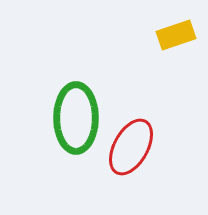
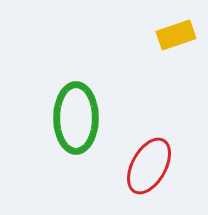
red ellipse: moved 18 px right, 19 px down
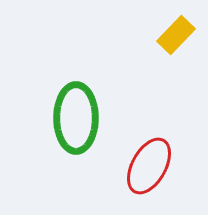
yellow rectangle: rotated 27 degrees counterclockwise
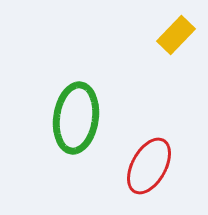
green ellipse: rotated 8 degrees clockwise
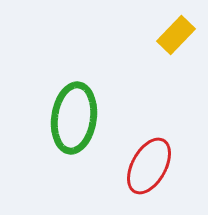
green ellipse: moved 2 px left
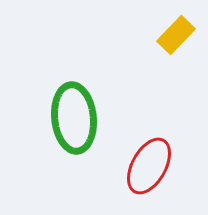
green ellipse: rotated 14 degrees counterclockwise
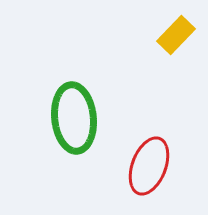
red ellipse: rotated 8 degrees counterclockwise
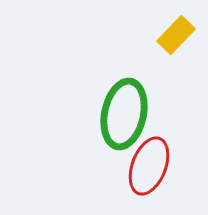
green ellipse: moved 50 px right, 4 px up; rotated 18 degrees clockwise
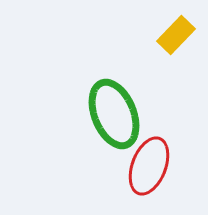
green ellipse: moved 10 px left; rotated 34 degrees counterclockwise
